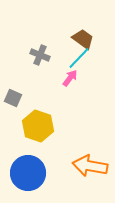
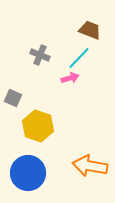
brown trapezoid: moved 7 px right, 9 px up; rotated 15 degrees counterclockwise
pink arrow: rotated 36 degrees clockwise
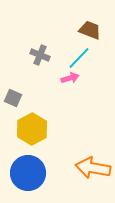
yellow hexagon: moved 6 px left, 3 px down; rotated 12 degrees clockwise
orange arrow: moved 3 px right, 2 px down
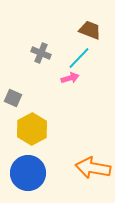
gray cross: moved 1 px right, 2 px up
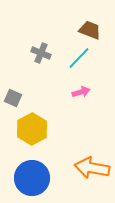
pink arrow: moved 11 px right, 14 px down
orange arrow: moved 1 px left
blue circle: moved 4 px right, 5 px down
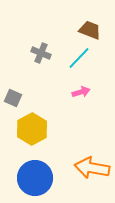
blue circle: moved 3 px right
